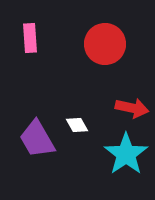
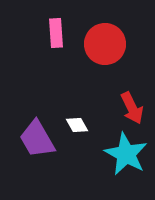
pink rectangle: moved 26 px right, 5 px up
red arrow: rotated 52 degrees clockwise
cyan star: rotated 9 degrees counterclockwise
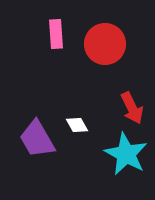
pink rectangle: moved 1 px down
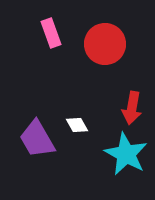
pink rectangle: moved 5 px left, 1 px up; rotated 16 degrees counterclockwise
red arrow: rotated 36 degrees clockwise
